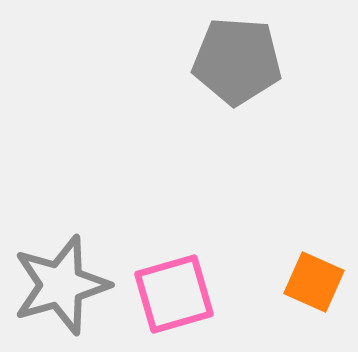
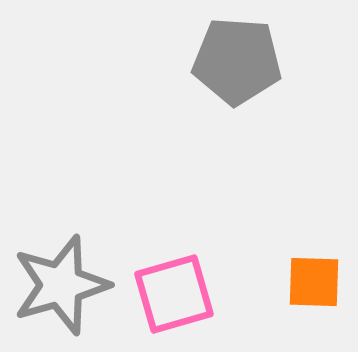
orange square: rotated 22 degrees counterclockwise
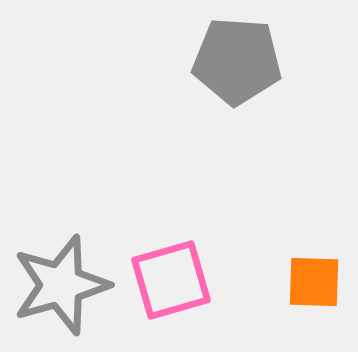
pink square: moved 3 px left, 14 px up
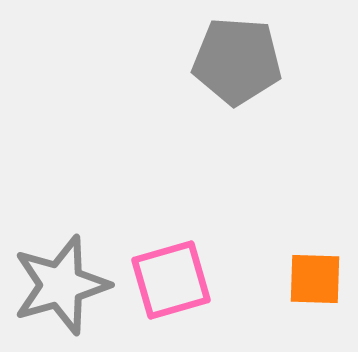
orange square: moved 1 px right, 3 px up
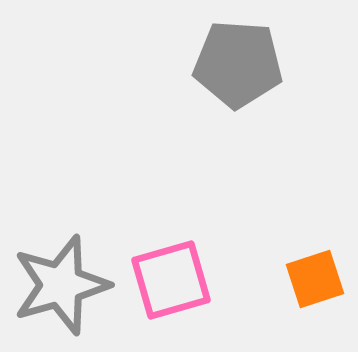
gray pentagon: moved 1 px right, 3 px down
orange square: rotated 20 degrees counterclockwise
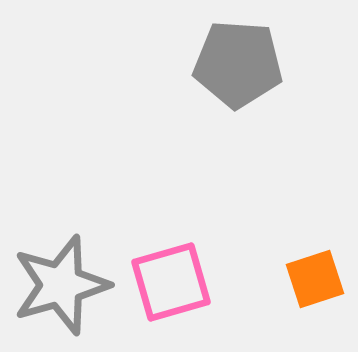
pink square: moved 2 px down
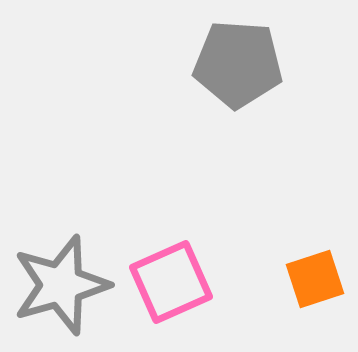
pink square: rotated 8 degrees counterclockwise
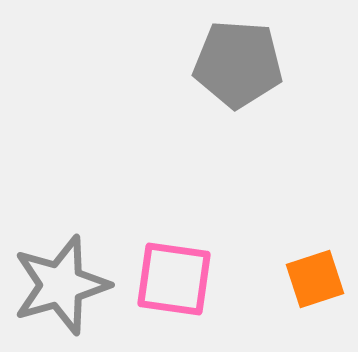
pink square: moved 3 px right, 3 px up; rotated 32 degrees clockwise
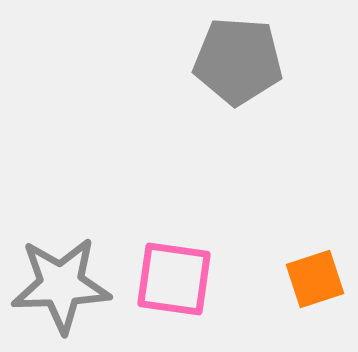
gray pentagon: moved 3 px up
gray star: rotated 14 degrees clockwise
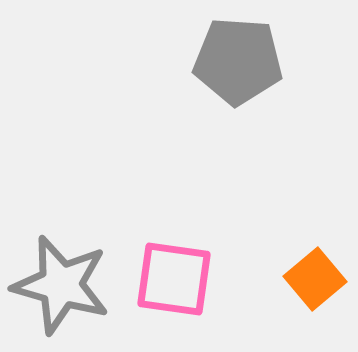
orange square: rotated 22 degrees counterclockwise
gray star: rotated 18 degrees clockwise
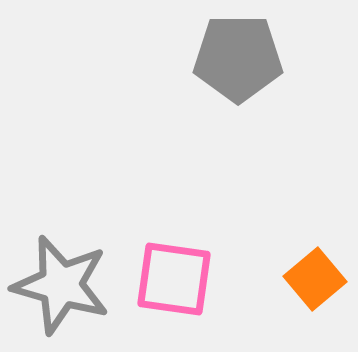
gray pentagon: moved 3 px up; rotated 4 degrees counterclockwise
